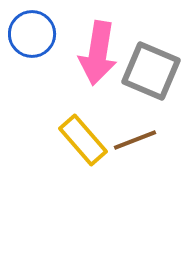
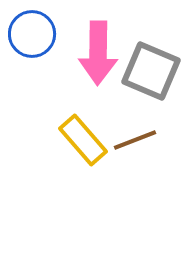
pink arrow: rotated 8 degrees counterclockwise
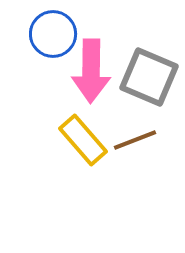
blue circle: moved 21 px right
pink arrow: moved 7 px left, 18 px down
gray square: moved 2 px left, 6 px down
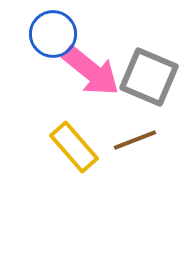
pink arrow: rotated 52 degrees counterclockwise
yellow rectangle: moved 9 px left, 7 px down
